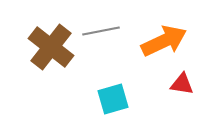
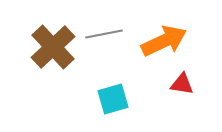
gray line: moved 3 px right, 3 px down
brown cross: moved 2 px right; rotated 9 degrees clockwise
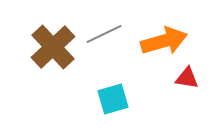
gray line: rotated 15 degrees counterclockwise
orange arrow: rotated 9 degrees clockwise
red triangle: moved 5 px right, 6 px up
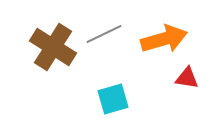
orange arrow: moved 2 px up
brown cross: rotated 15 degrees counterclockwise
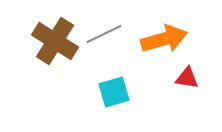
brown cross: moved 2 px right, 6 px up
cyan square: moved 1 px right, 7 px up
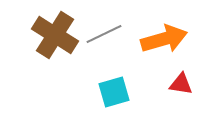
brown cross: moved 6 px up
red triangle: moved 6 px left, 6 px down
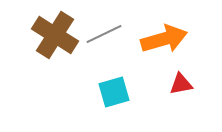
red triangle: rotated 20 degrees counterclockwise
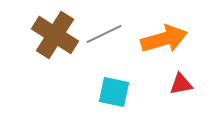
cyan square: rotated 28 degrees clockwise
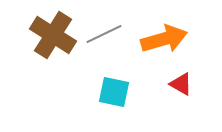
brown cross: moved 2 px left
red triangle: rotated 40 degrees clockwise
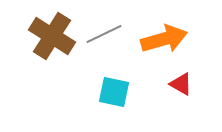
brown cross: moved 1 px left, 1 px down
